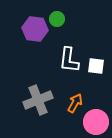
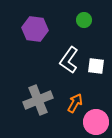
green circle: moved 27 px right, 1 px down
white L-shape: rotated 28 degrees clockwise
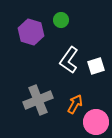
green circle: moved 23 px left
purple hexagon: moved 4 px left, 3 px down; rotated 10 degrees clockwise
white square: rotated 24 degrees counterclockwise
orange arrow: moved 1 px down
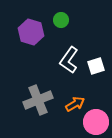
orange arrow: rotated 30 degrees clockwise
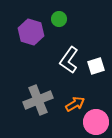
green circle: moved 2 px left, 1 px up
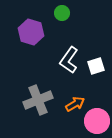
green circle: moved 3 px right, 6 px up
pink circle: moved 1 px right, 1 px up
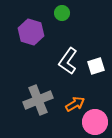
white L-shape: moved 1 px left, 1 px down
pink circle: moved 2 px left, 1 px down
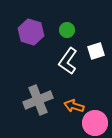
green circle: moved 5 px right, 17 px down
white square: moved 15 px up
orange arrow: moved 1 px left, 2 px down; rotated 132 degrees counterclockwise
pink circle: moved 1 px down
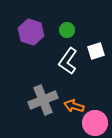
gray cross: moved 5 px right
